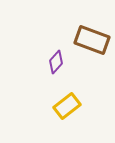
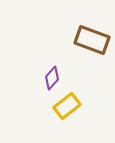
purple diamond: moved 4 px left, 16 px down
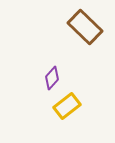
brown rectangle: moved 7 px left, 13 px up; rotated 24 degrees clockwise
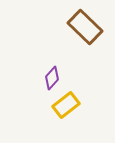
yellow rectangle: moved 1 px left, 1 px up
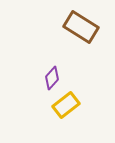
brown rectangle: moved 4 px left; rotated 12 degrees counterclockwise
